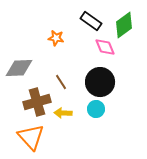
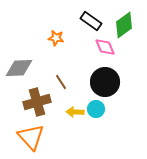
black circle: moved 5 px right
yellow arrow: moved 12 px right, 1 px up
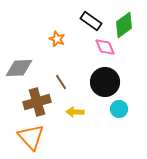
orange star: moved 1 px right, 1 px down; rotated 14 degrees clockwise
cyan circle: moved 23 px right
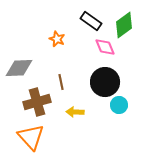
brown line: rotated 21 degrees clockwise
cyan circle: moved 4 px up
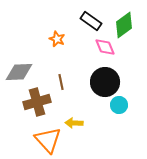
gray diamond: moved 4 px down
yellow arrow: moved 1 px left, 11 px down
orange triangle: moved 17 px right, 3 px down
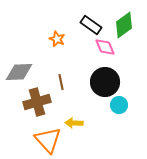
black rectangle: moved 4 px down
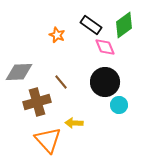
orange star: moved 4 px up
brown line: rotated 28 degrees counterclockwise
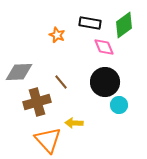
black rectangle: moved 1 px left, 2 px up; rotated 25 degrees counterclockwise
pink diamond: moved 1 px left
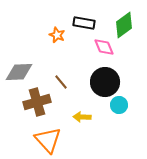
black rectangle: moved 6 px left
yellow arrow: moved 8 px right, 6 px up
